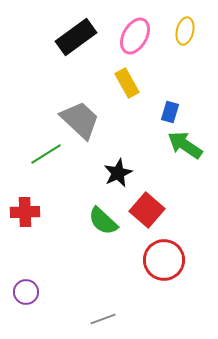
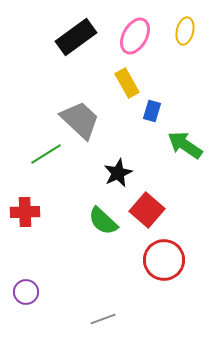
blue rectangle: moved 18 px left, 1 px up
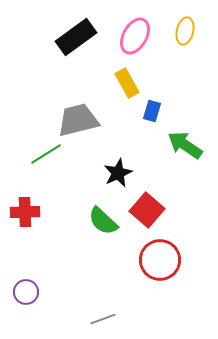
gray trapezoid: moved 2 px left; rotated 57 degrees counterclockwise
red circle: moved 4 px left
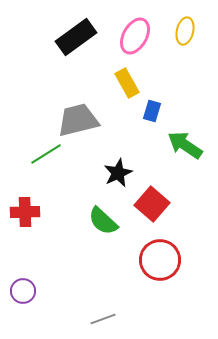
red square: moved 5 px right, 6 px up
purple circle: moved 3 px left, 1 px up
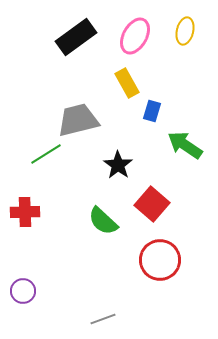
black star: moved 8 px up; rotated 12 degrees counterclockwise
